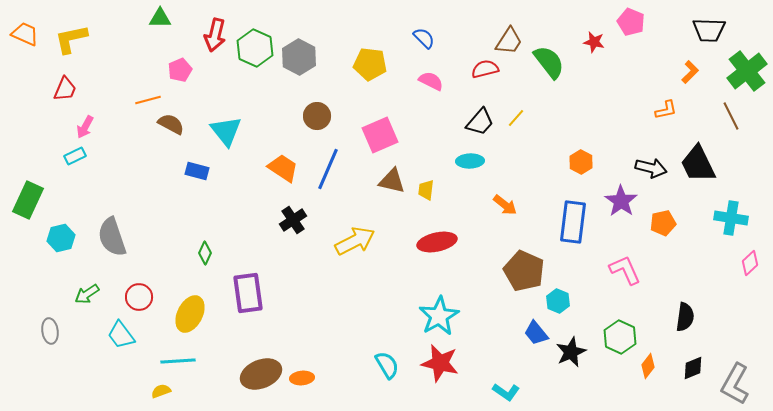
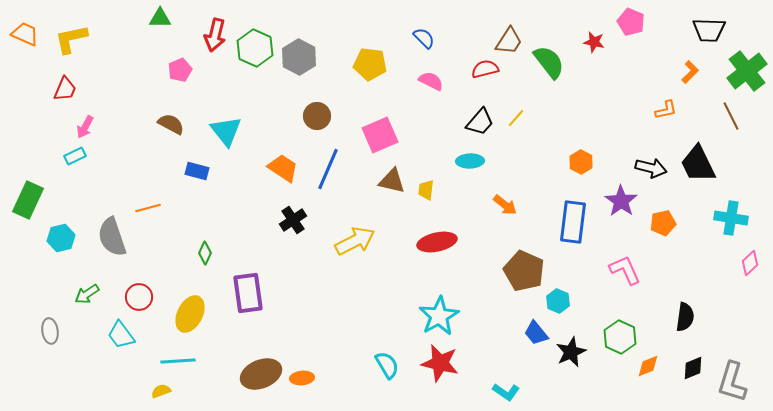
orange line at (148, 100): moved 108 px down
orange diamond at (648, 366): rotated 30 degrees clockwise
gray L-shape at (735, 384): moved 3 px left, 2 px up; rotated 12 degrees counterclockwise
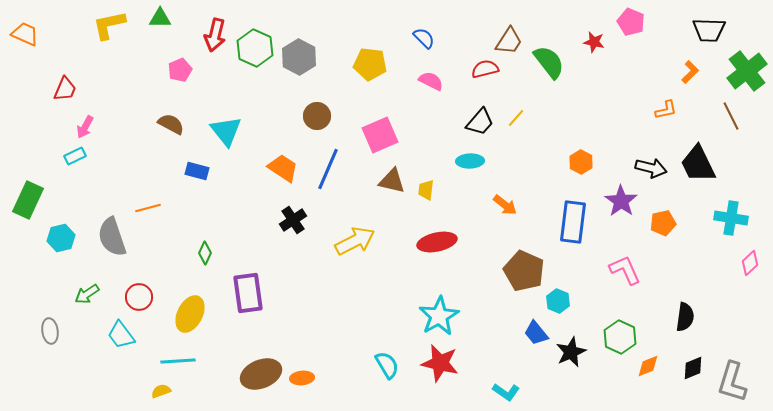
yellow L-shape at (71, 39): moved 38 px right, 14 px up
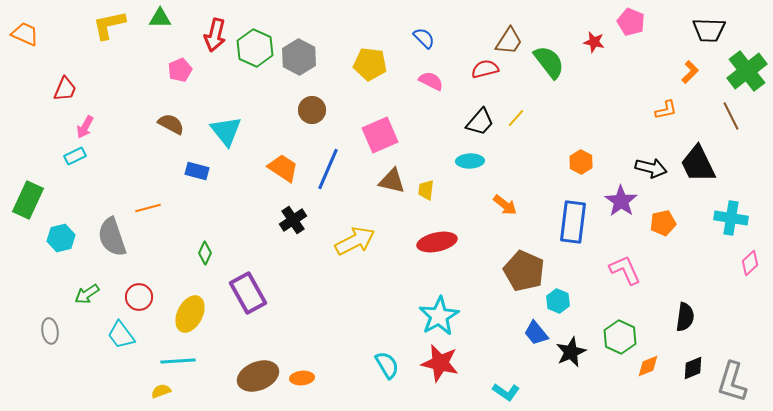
brown circle at (317, 116): moved 5 px left, 6 px up
purple rectangle at (248, 293): rotated 21 degrees counterclockwise
brown ellipse at (261, 374): moved 3 px left, 2 px down
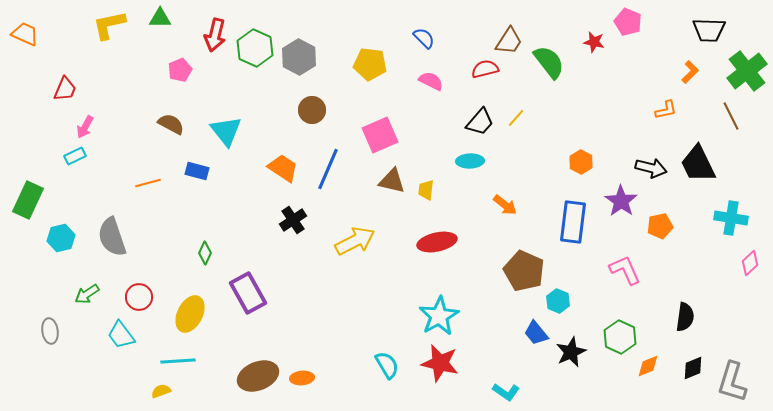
pink pentagon at (631, 22): moved 3 px left
orange line at (148, 208): moved 25 px up
orange pentagon at (663, 223): moved 3 px left, 3 px down
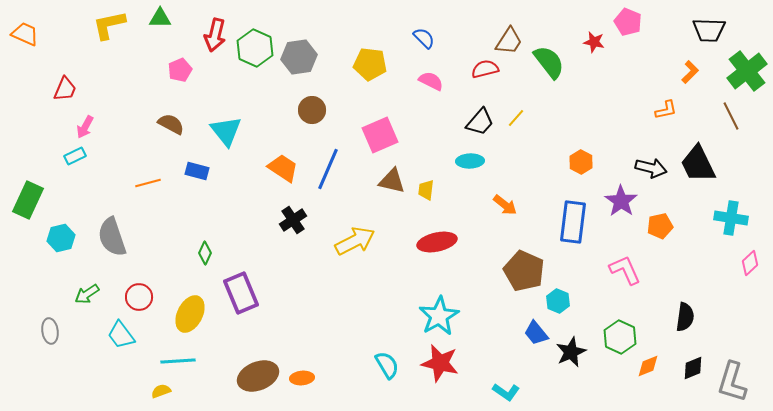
gray hexagon at (299, 57): rotated 24 degrees clockwise
purple rectangle at (248, 293): moved 7 px left; rotated 6 degrees clockwise
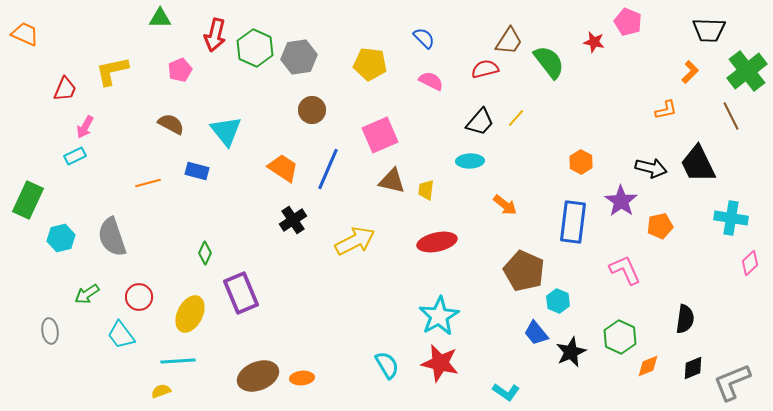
yellow L-shape at (109, 25): moved 3 px right, 46 px down
black semicircle at (685, 317): moved 2 px down
gray L-shape at (732, 382): rotated 51 degrees clockwise
